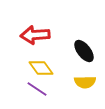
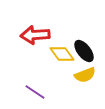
yellow diamond: moved 21 px right, 14 px up
yellow semicircle: moved 7 px up; rotated 20 degrees counterclockwise
purple line: moved 2 px left, 3 px down
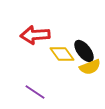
yellow semicircle: moved 5 px right, 8 px up
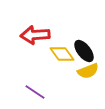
yellow semicircle: moved 2 px left, 4 px down
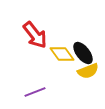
red arrow: rotated 124 degrees counterclockwise
black ellipse: moved 1 px left, 2 px down
purple line: rotated 55 degrees counterclockwise
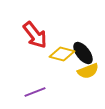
yellow diamond: rotated 40 degrees counterclockwise
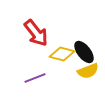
red arrow: moved 1 px right, 2 px up
black ellipse: moved 1 px right, 1 px up
purple line: moved 14 px up
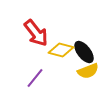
yellow diamond: moved 1 px left, 4 px up
purple line: rotated 30 degrees counterclockwise
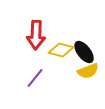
red arrow: moved 2 px down; rotated 40 degrees clockwise
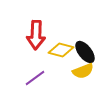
black ellipse: moved 1 px right
yellow semicircle: moved 5 px left
purple line: rotated 15 degrees clockwise
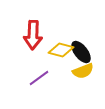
red arrow: moved 3 px left
black ellipse: moved 4 px left
purple line: moved 4 px right
